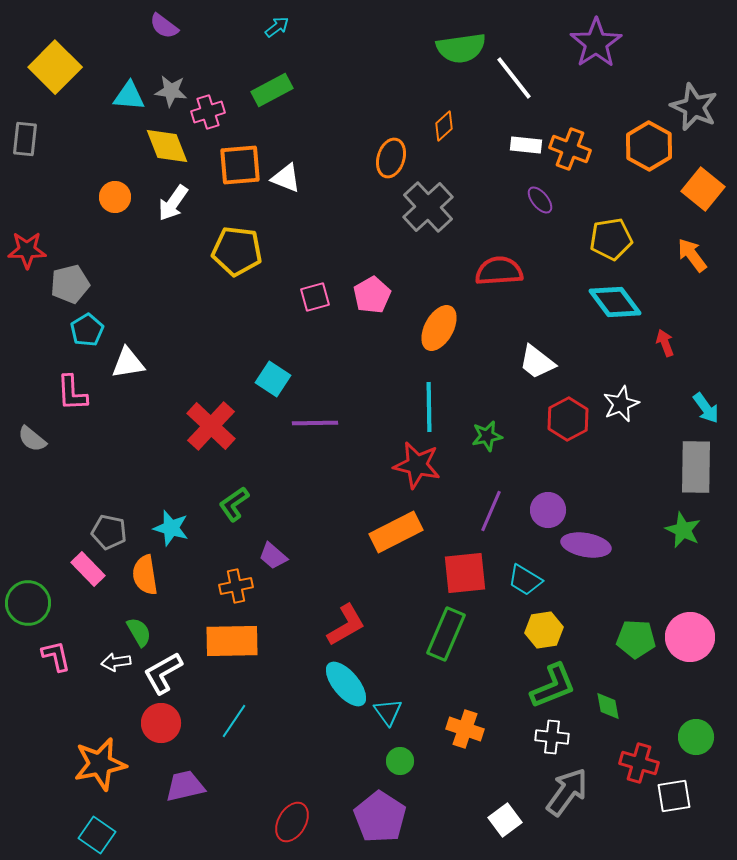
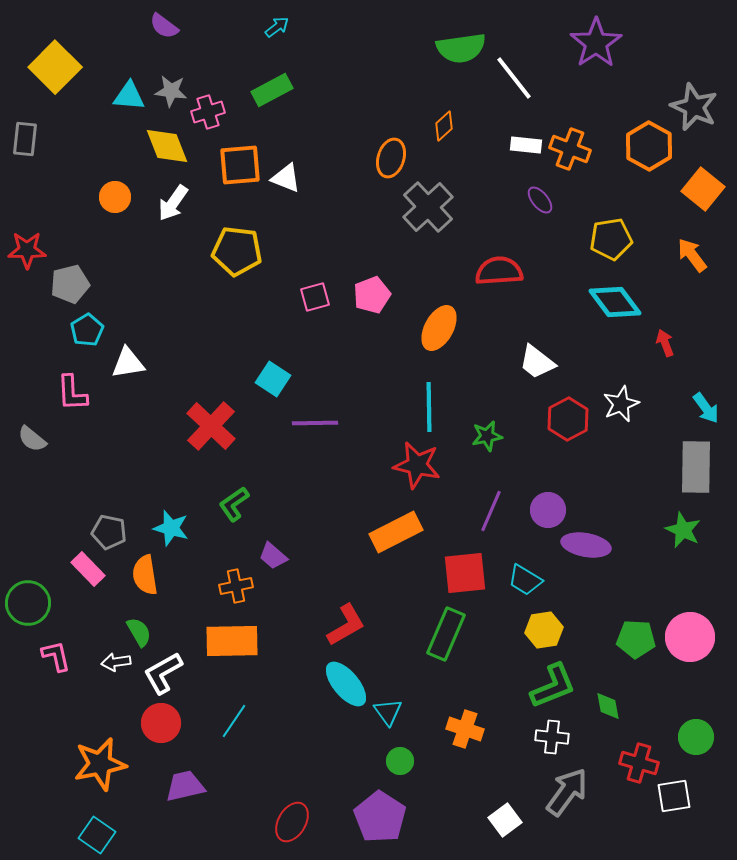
pink pentagon at (372, 295): rotated 9 degrees clockwise
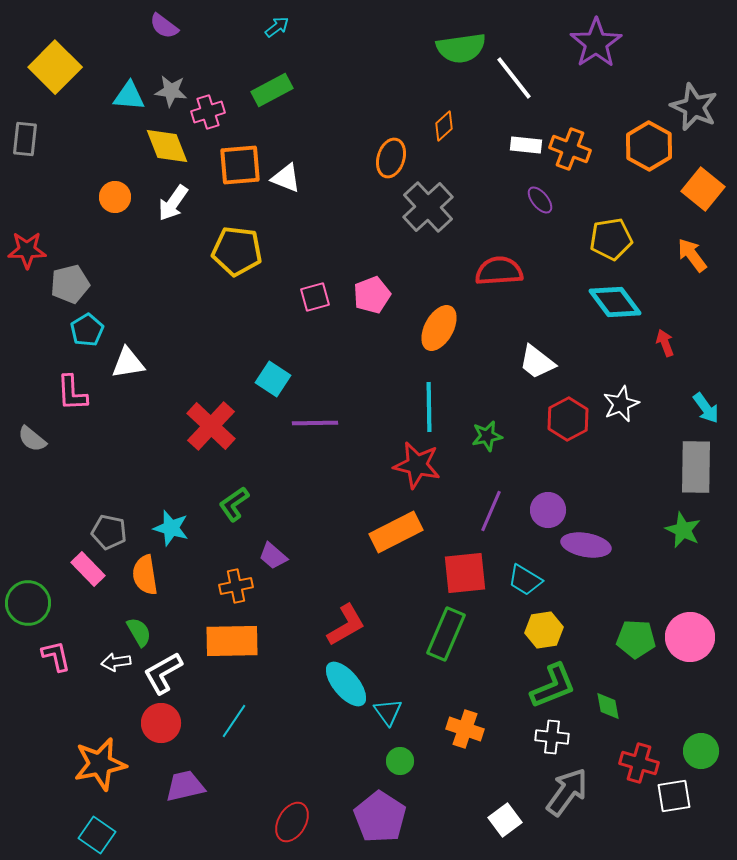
green circle at (696, 737): moved 5 px right, 14 px down
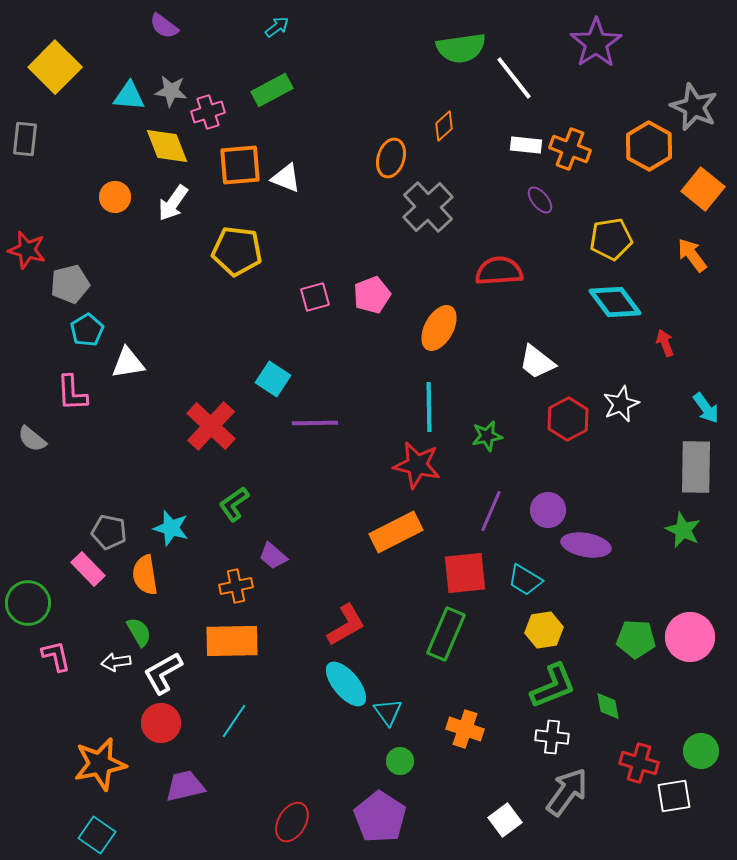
red star at (27, 250): rotated 15 degrees clockwise
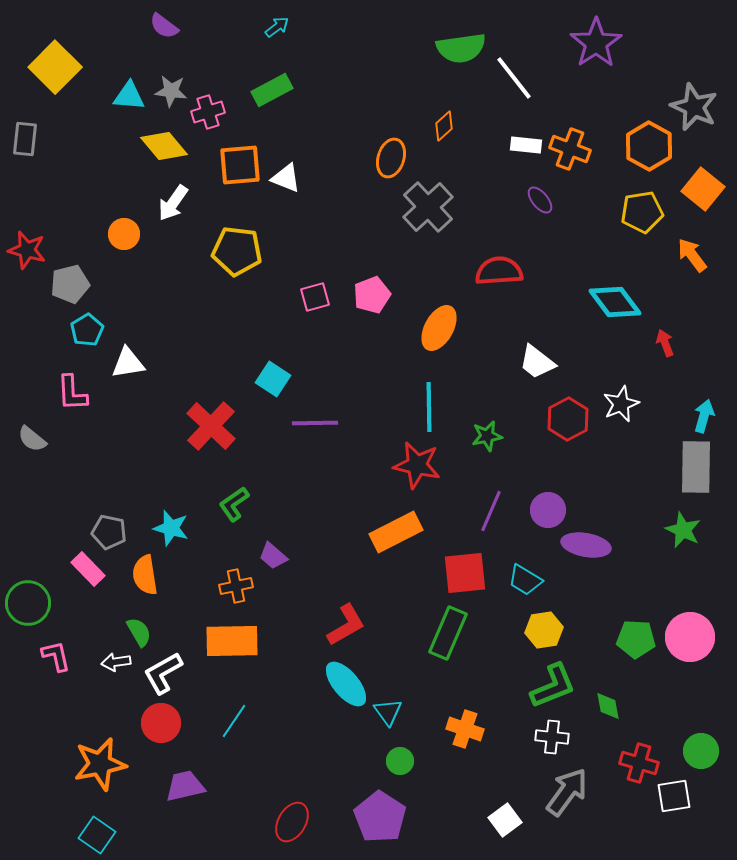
yellow diamond at (167, 146): moved 3 px left; rotated 18 degrees counterclockwise
orange circle at (115, 197): moved 9 px right, 37 px down
yellow pentagon at (611, 239): moved 31 px right, 27 px up
cyan arrow at (706, 408): moved 2 px left, 8 px down; rotated 128 degrees counterclockwise
green rectangle at (446, 634): moved 2 px right, 1 px up
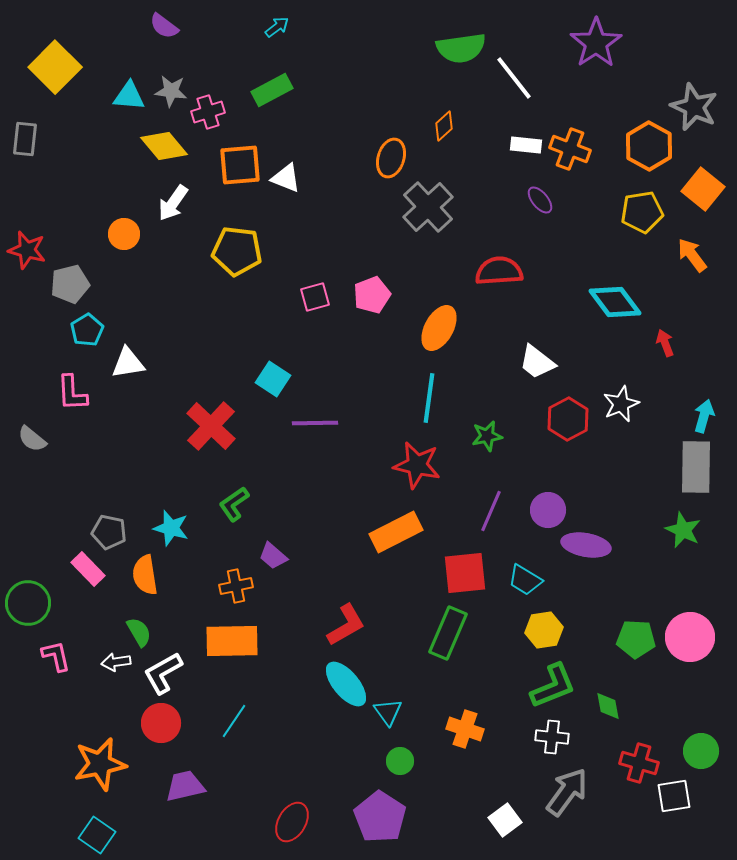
cyan line at (429, 407): moved 9 px up; rotated 9 degrees clockwise
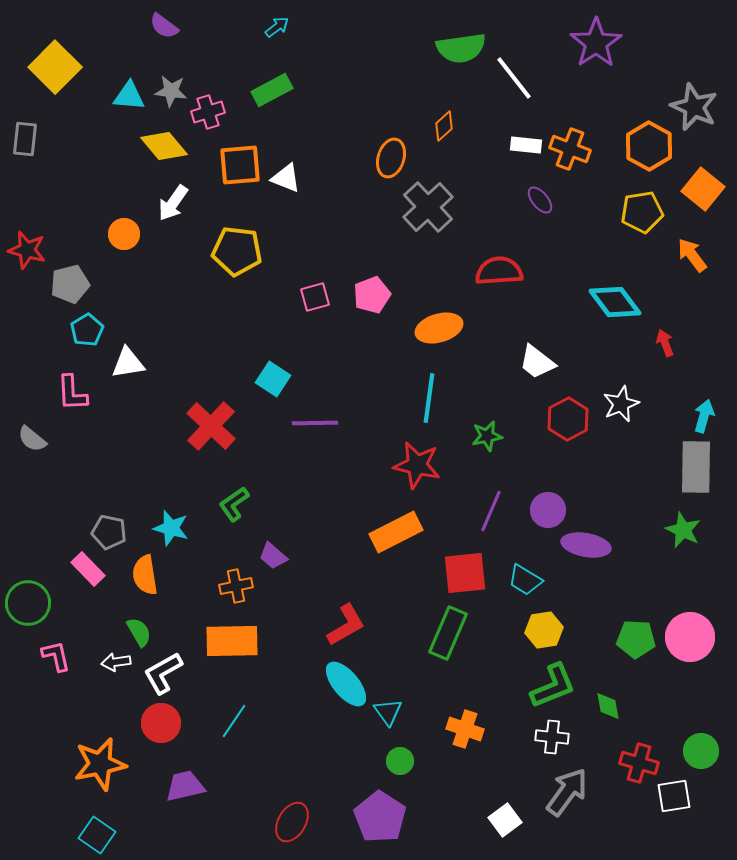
orange ellipse at (439, 328): rotated 45 degrees clockwise
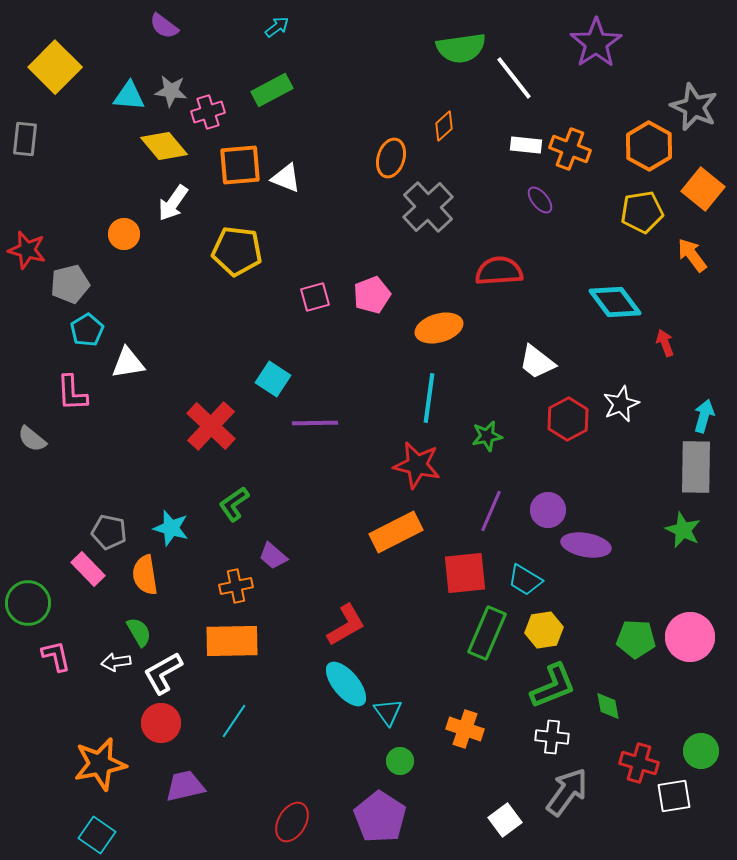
green rectangle at (448, 633): moved 39 px right
